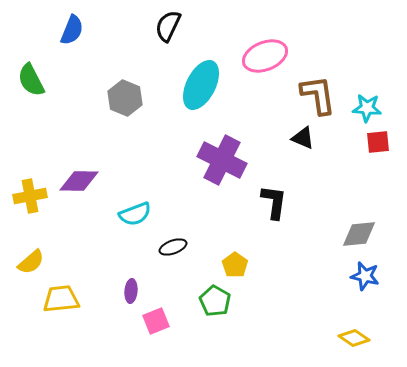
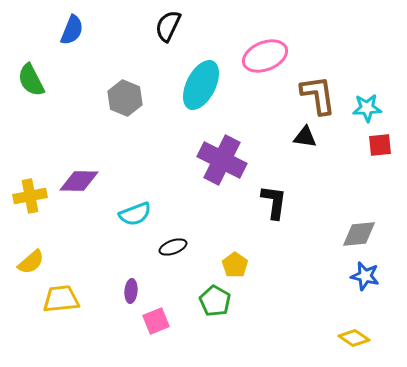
cyan star: rotated 8 degrees counterclockwise
black triangle: moved 2 px right, 1 px up; rotated 15 degrees counterclockwise
red square: moved 2 px right, 3 px down
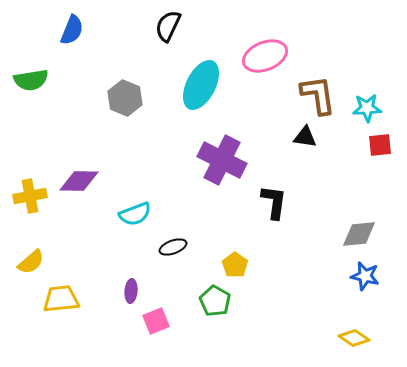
green semicircle: rotated 72 degrees counterclockwise
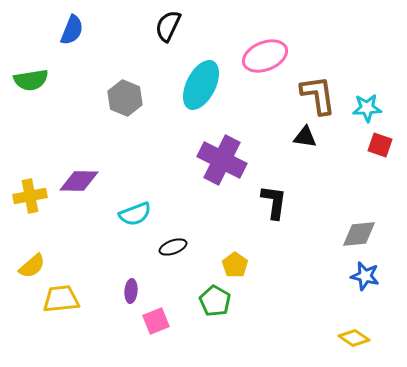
red square: rotated 25 degrees clockwise
yellow semicircle: moved 1 px right, 4 px down
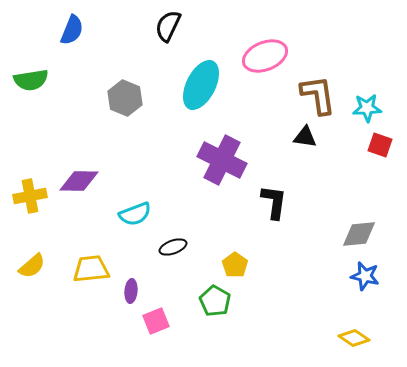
yellow trapezoid: moved 30 px right, 30 px up
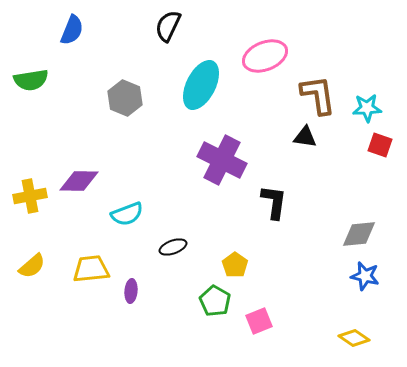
cyan semicircle: moved 8 px left
pink square: moved 103 px right
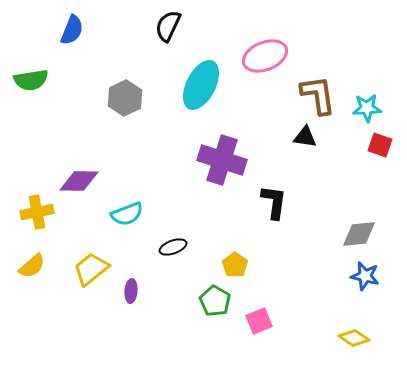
gray hexagon: rotated 12 degrees clockwise
purple cross: rotated 9 degrees counterclockwise
yellow cross: moved 7 px right, 16 px down
yellow trapezoid: rotated 33 degrees counterclockwise
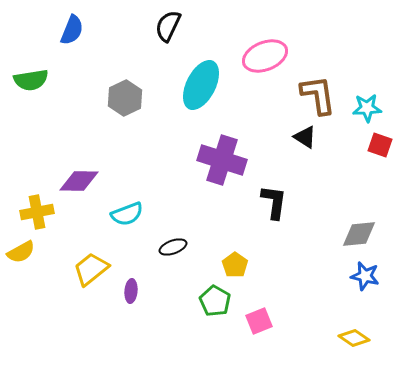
black triangle: rotated 25 degrees clockwise
yellow semicircle: moved 11 px left, 14 px up; rotated 12 degrees clockwise
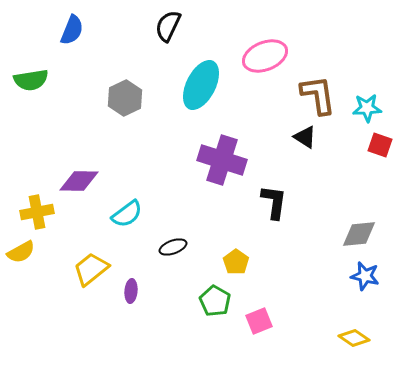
cyan semicircle: rotated 16 degrees counterclockwise
yellow pentagon: moved 1 px right, 3 px up
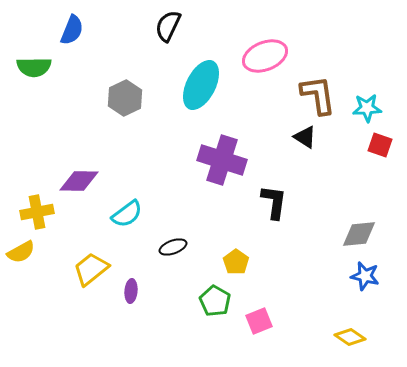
green semicircle: moved 3 px right, 13 px up; rotated 8 degrees clockwise
yellow diamond: moved 4 px left, 1 px up
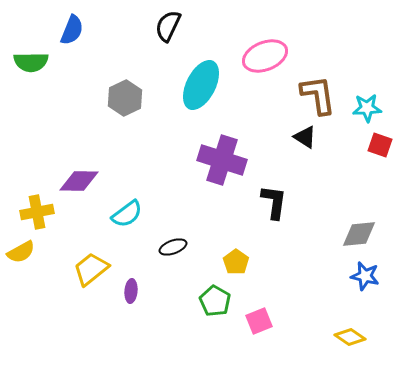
green semicircle: moved 3 px left, 5 px up
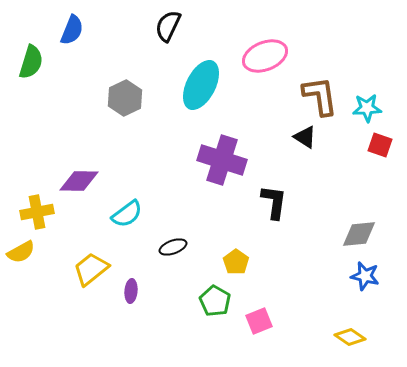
green semicircle: rotated 72 degrees counterclockwise
brown L-shape: moved 2 px right, 1 px down
